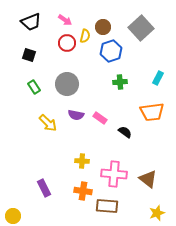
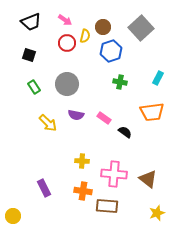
green cross: rotated 16 degrees clockwise
pink rectangle: moved 4 px right
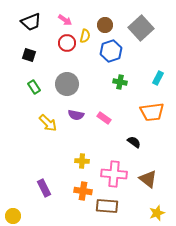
brown circle: moved 2 px right, 2 px up
black semicircle: moved 9 px right, 10 px down
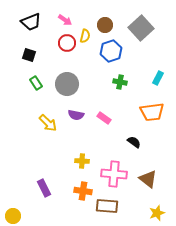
green rectangle: moved 2 px right, 4 px up
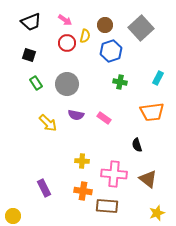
black semicircle: moved 3 px right, 3 px down; rotated 144 degrees counterclockwise
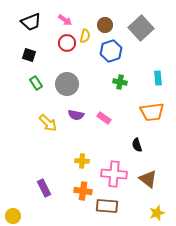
cyan rectangle: rotated 32 degrees counterclockwise
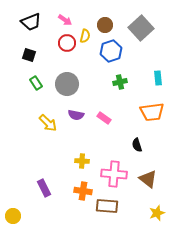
green cross: rotated 24 degrees counterclockwise
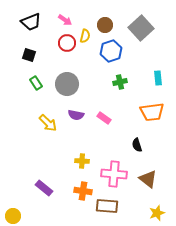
purple rectangle: rotated 24 degrees counterclockwise
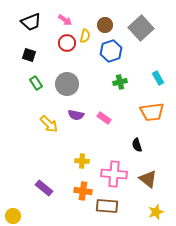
cyan rectangle: rotated 24 degrees counterclockwise
yellow arrow: moved 1 px right, 1 px down
yellow star: moved 1 px left, 1 px up
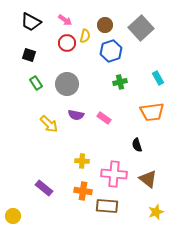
black trapezoid: rotated 50 degrees clockwise
